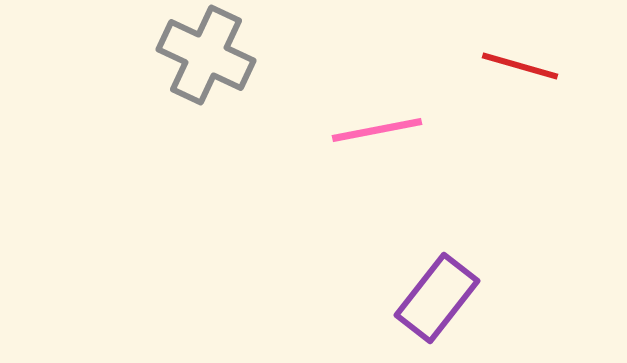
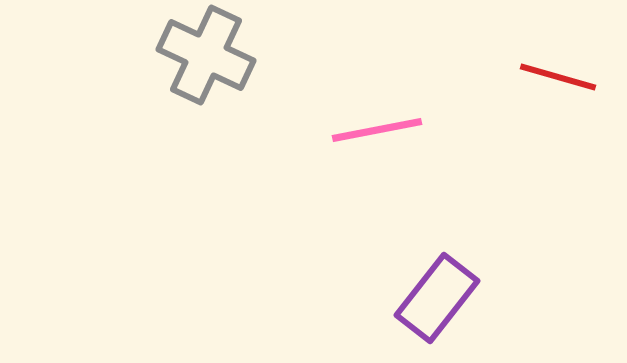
red line: moved 38 px right, 11 px down
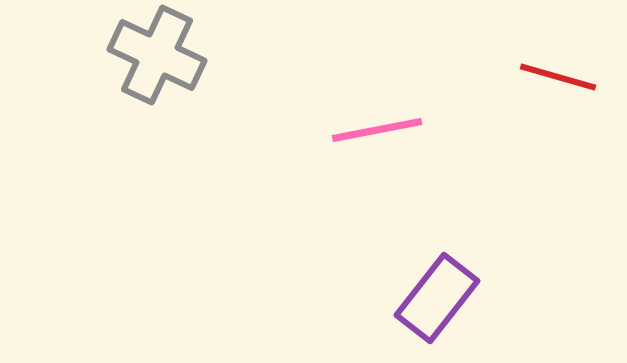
gray cross: moved 49 px left
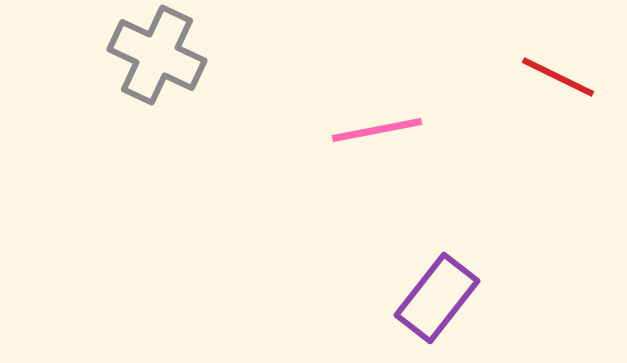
red line: rotated 10 degrees clockwise
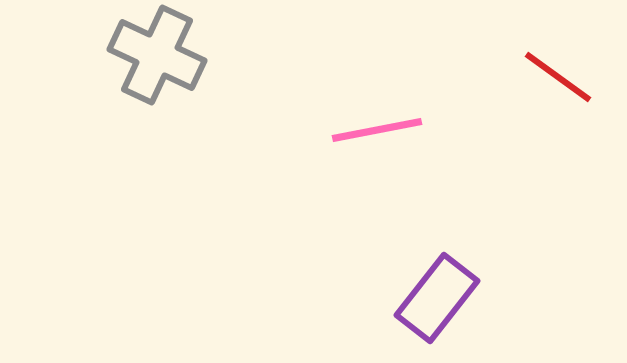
red line: rotated 10 degrees clockwise
